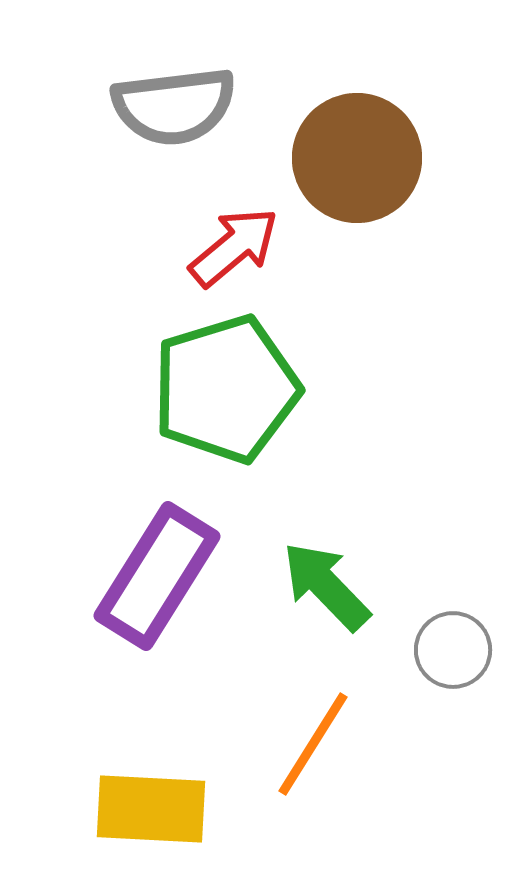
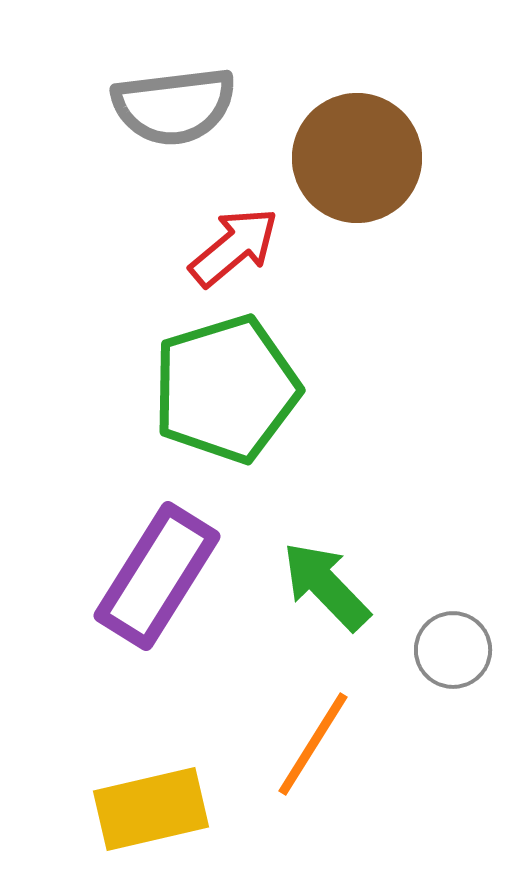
yellow rectangle: rotated 16 degrees counterclockwise
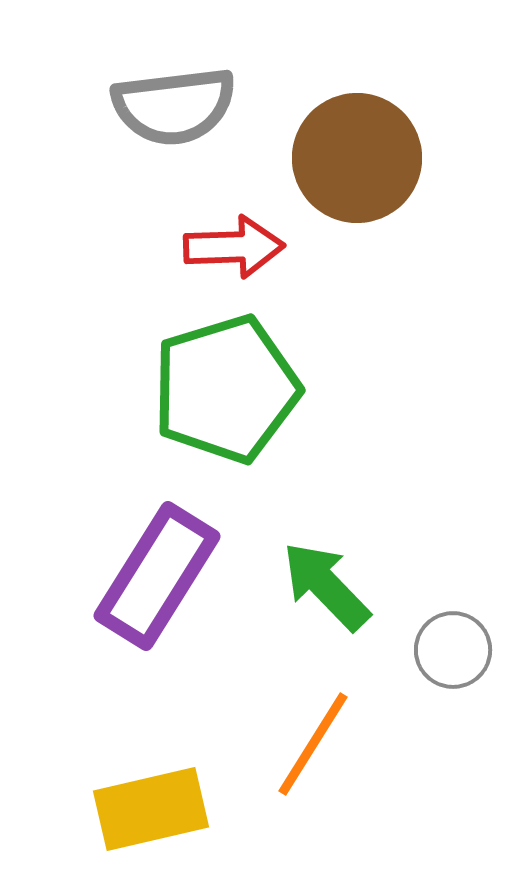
red arrow: rotated 38 degrees clockwise
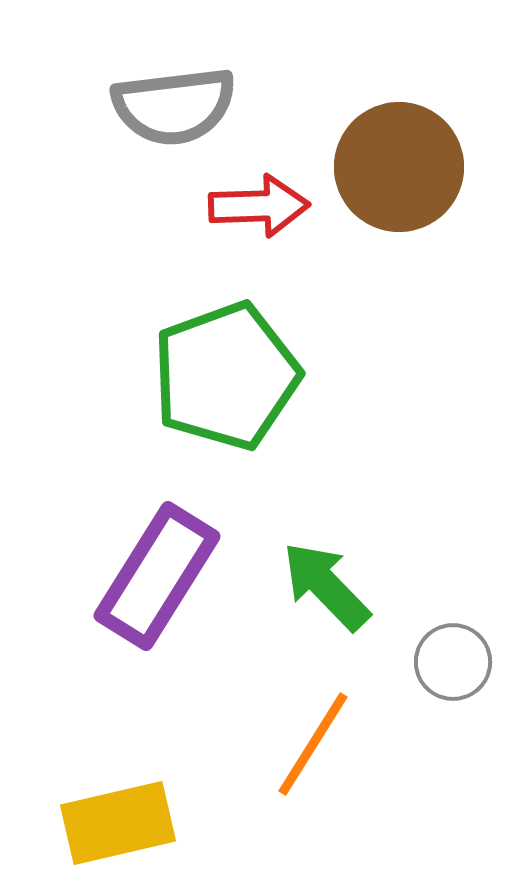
brown circle: moved 42 px right, 9 px down
red arrow: moved 25 px right, 41 px up
green pentagon: moved 13 px up; rotated 3 degrees counterclockwise
gray circle: moved 12 px down
yellow rectangle: moved 33 px left, 14 px down
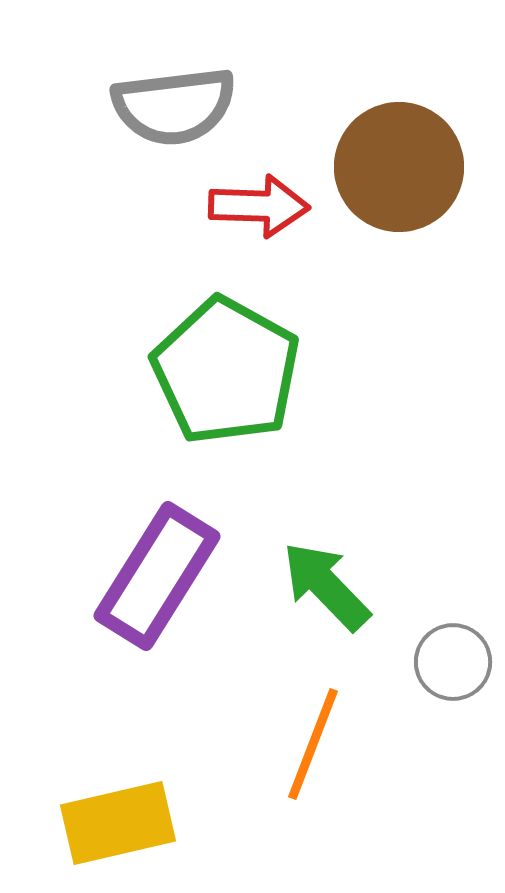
red arrow: rotated 4 degrees clockwise
green pentagon: moved 5 px up; rotated 23 degrees counterclockwise
orange line: rotated 11 degrees counterclockwise
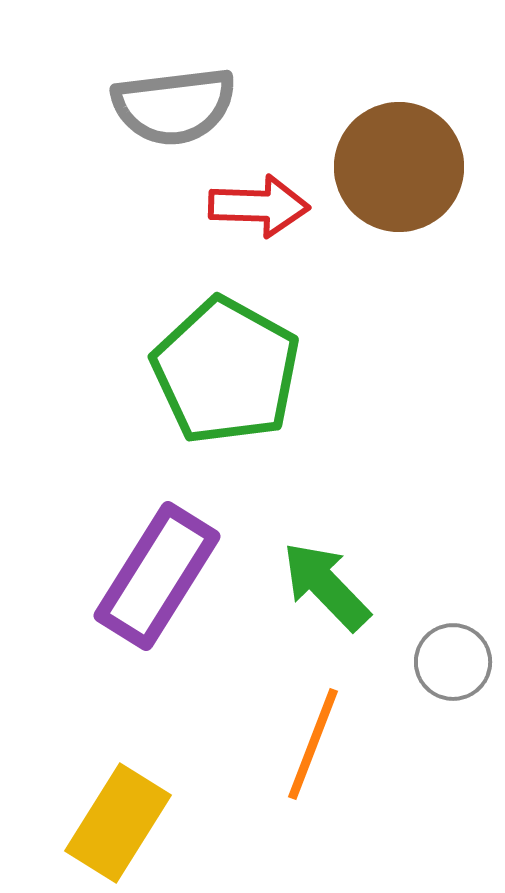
yellow rectangle: rotated 45 degrees counterclockwise
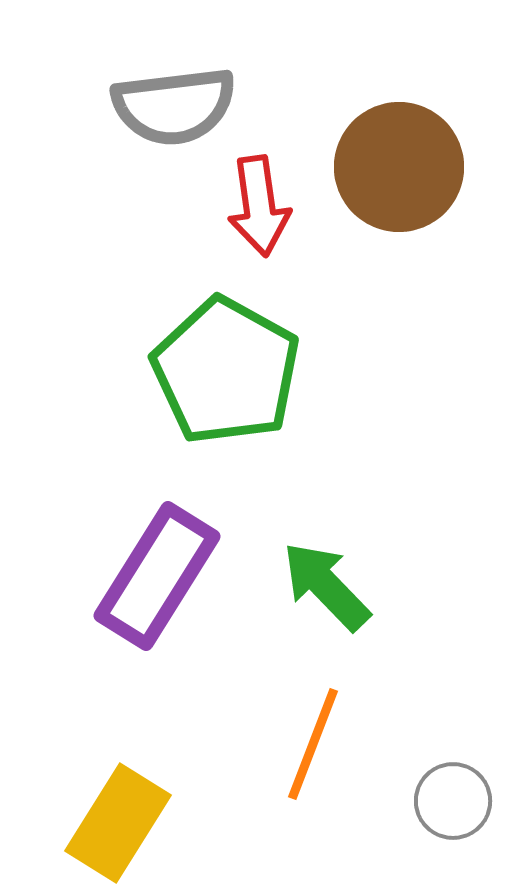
red arrow: rotated 80 degrees clockwise
gray circle: moved 139 px down
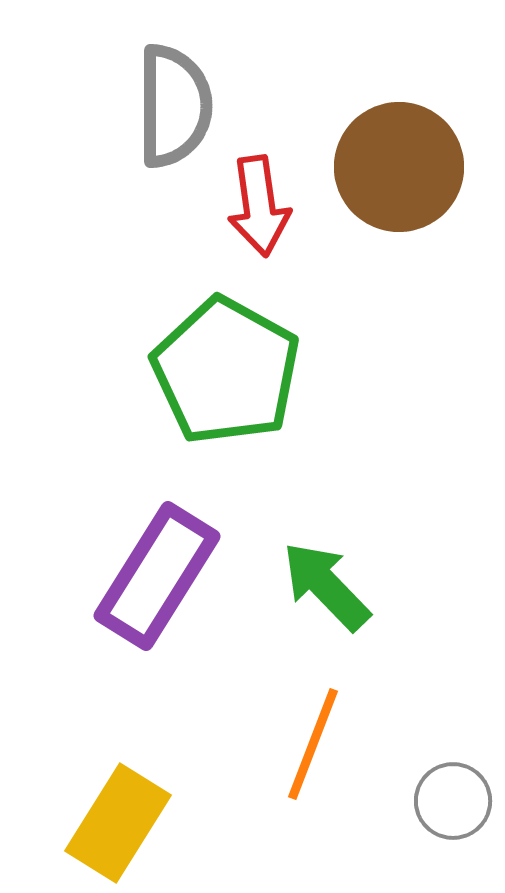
gray semicircle: rotated 83 degrees counterclockwise
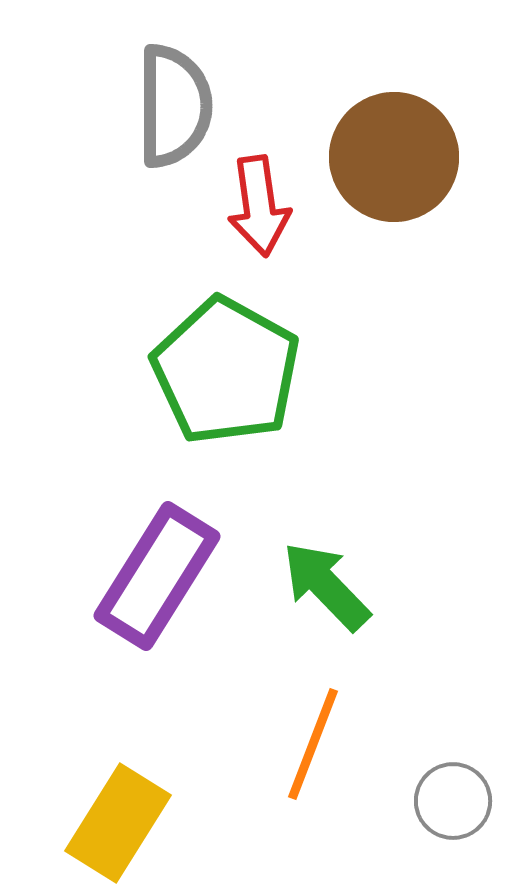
brown circle: moved 5 px left, 10 px up
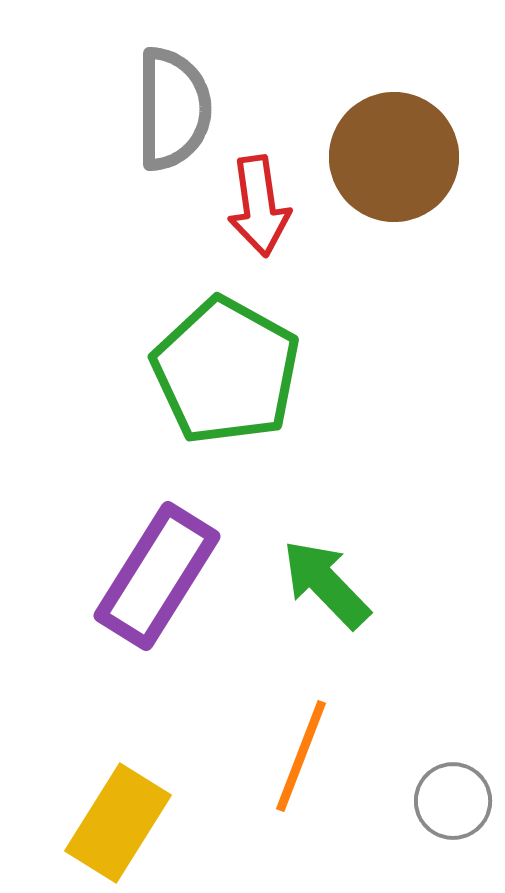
gray semicircle: moved 1 px left, 3 px down
green arrow: moved 2 px up
orange line: moved 12 px left, 12 px down
